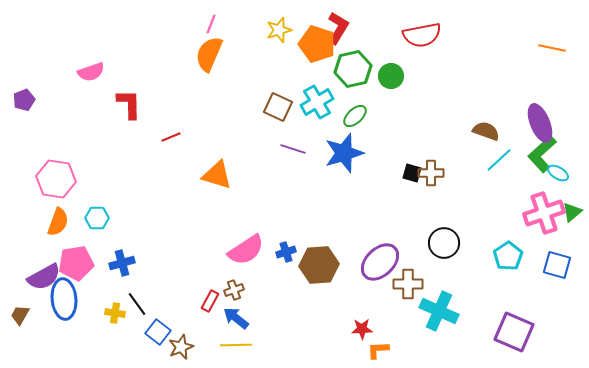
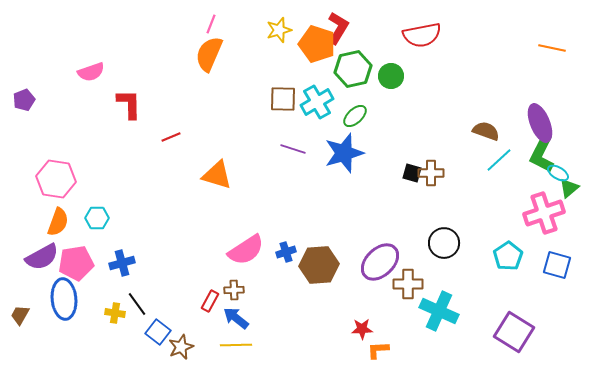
brown square at (278, 107): moved 5 px right, 8 px up; rotated 24 degrees counterclockwise
green L-shape at (542, 154): rotated 21 degrees counterclockwise
green triangle at (572, 212): moved 3 px left, 24 px up
purple semicircle at (44, 277): moved 2 px left, 20 px up
brown cross at (234, 290): rotated 18 degrees clockwise
purple square at (514, 332): rotated 9 degrees clockwise
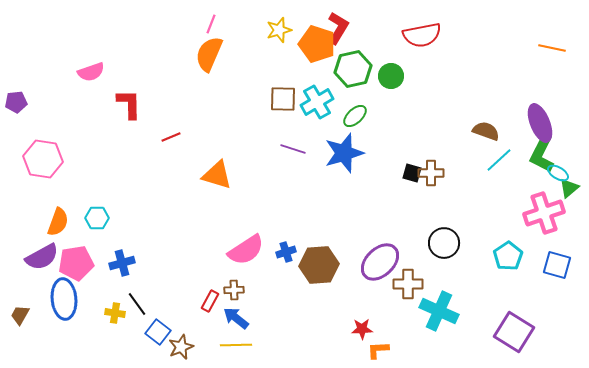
purple pentagon at (24, 100): moved 8 px left, 2 px down; rotated 15 degrees clockwise
pink hexagon at (56, 179): moved 13 px left, 20 px up
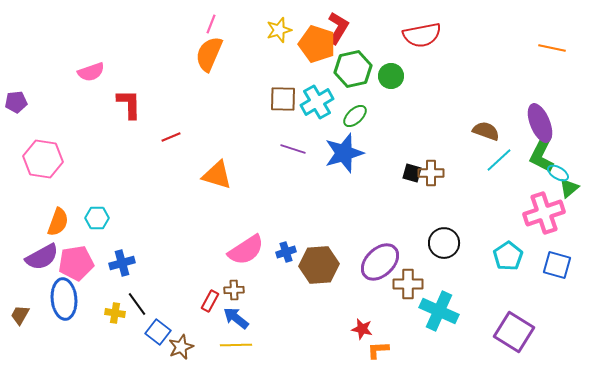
red star at (362, 329): rotated 15 degrees clockwise
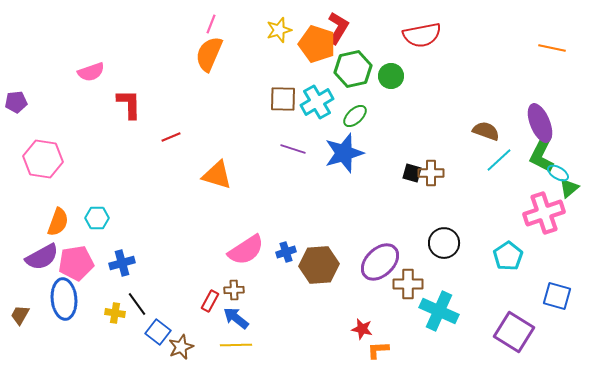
blue square at (557, 265): moved 31 px down
